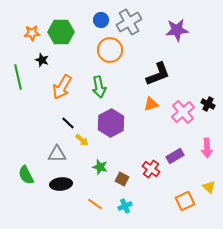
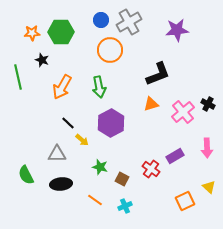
orange line: moved 4 px up
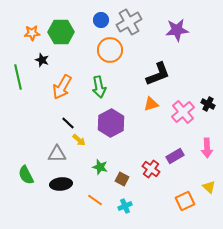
yellow arrow: moved 3 px left
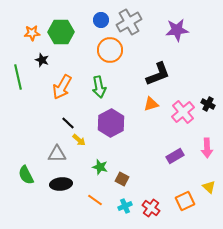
red cross: moved 39 px down
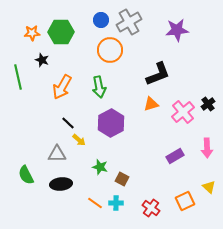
black cross: rotated 24 degrees clockwise
orange line: moved 3 px down
cyan cross: moved 9 px left, 3 px up; rotated 24 degrees clockwise
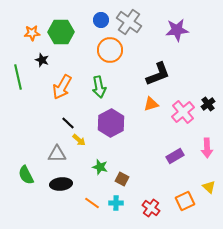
gray cross: rotated 25 degrees counterclockwise
orange line: moved 3 px left
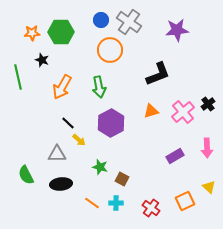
orange triangle: moved 7 px down
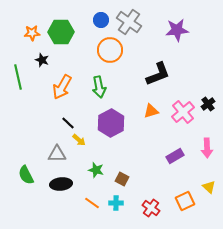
green star: moved 4 px left, 3 px down
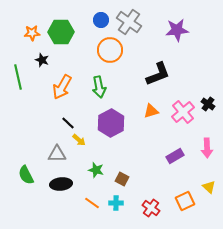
black cross: rotated 16 degrees counterclockwise
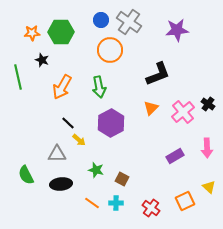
orange triangle: moved 3 px up; rotated 28 degrees counterclockwise
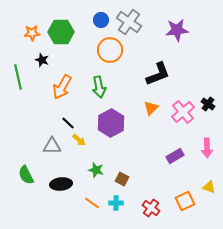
gray triangle: moved 5 px left, 8 px up
yellow triangle: rotated 24 degrees counterclockwise
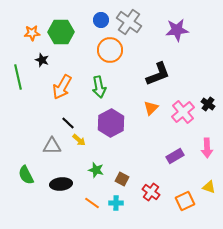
red cross: moved 16 px up
